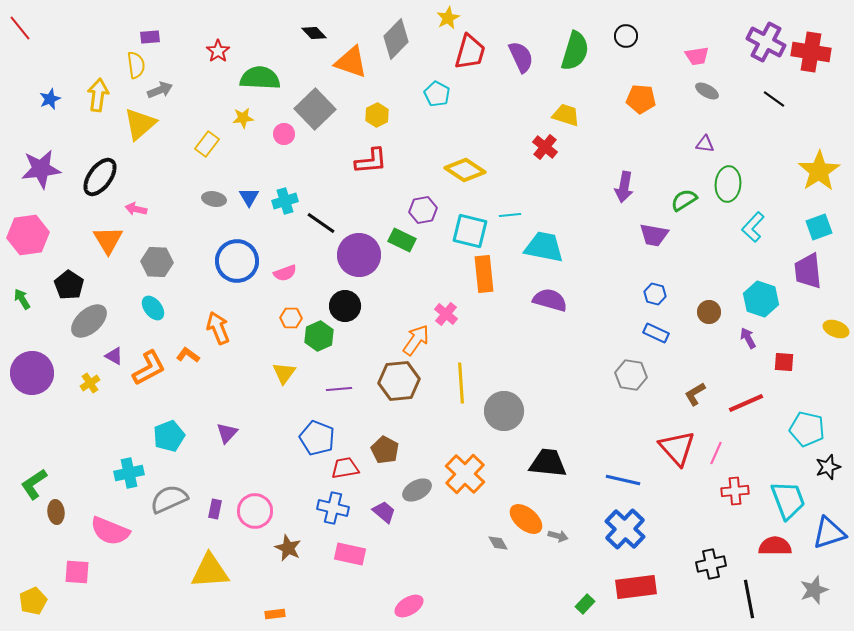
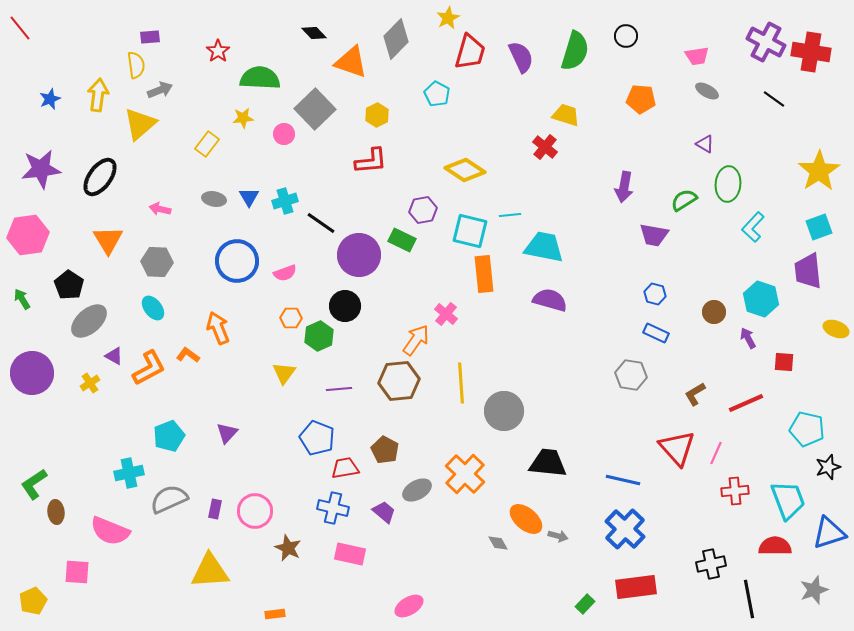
purple triangle at (705, 144): rotated 24 degrees clockwise
pink arrow at (136, 209): moved 24 px right
brown circle at (709, 312): moved 5 px right
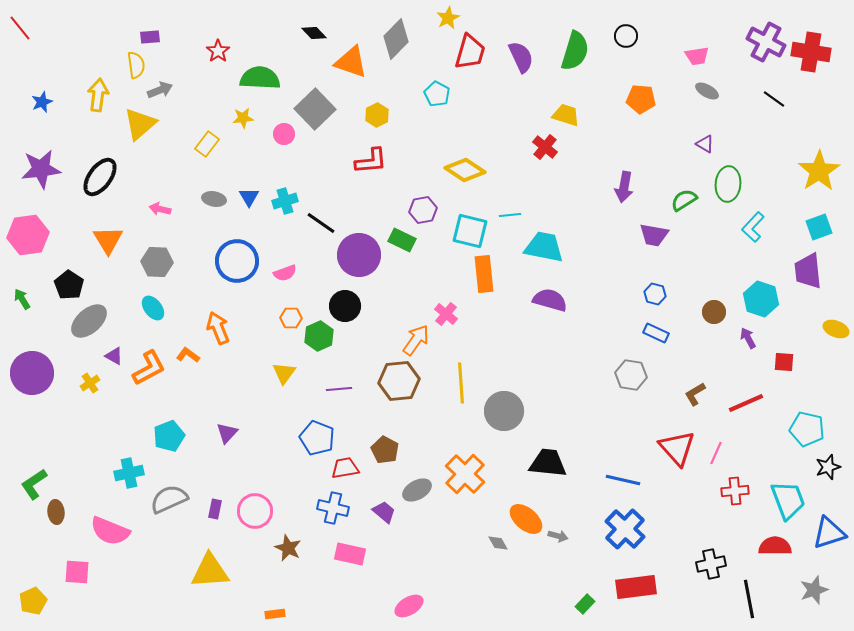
blue star at (50, 99): moved 8 px left, 3 px down
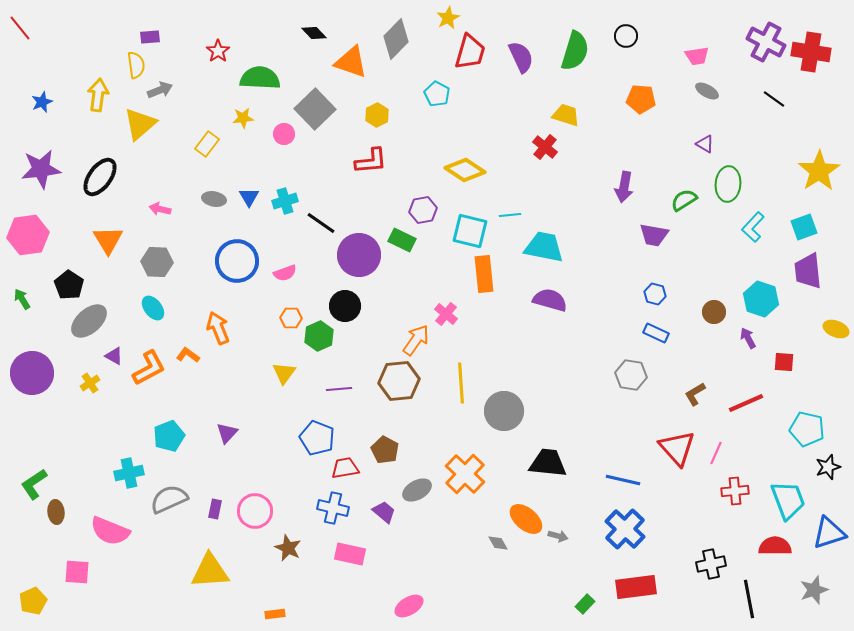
cyan square at (819, 227): moved 15 px left
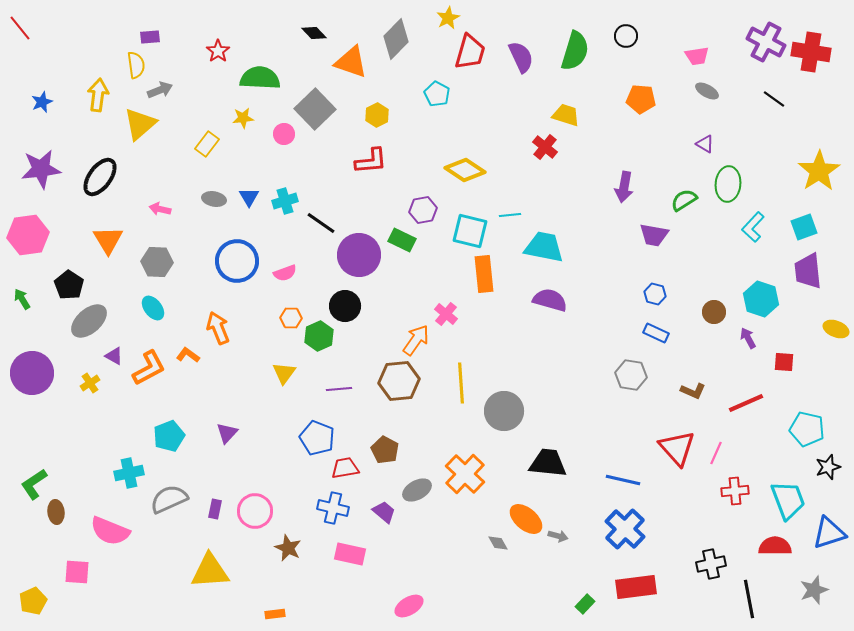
brown L-shape at (695, 394): moved 2 px left, 3 px up; rotated 125 degrees counterclockwise
